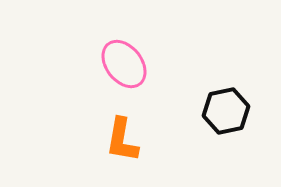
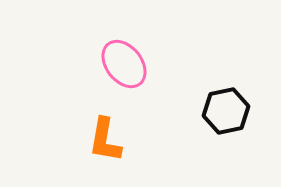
orange L-shape: moved 17 px left
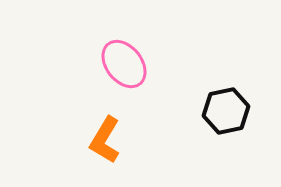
orange L-shape: rotated 21 degrees clockwise
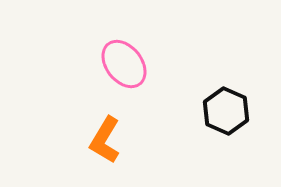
black hexagon: rotated 24 degrees counterclockwise
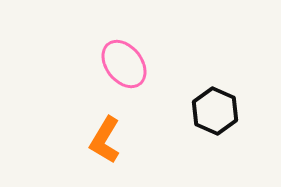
black hexagon: moved 11 px left
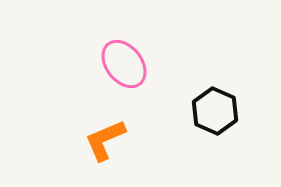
orange L-shape: rotated 36 degrees clockwise
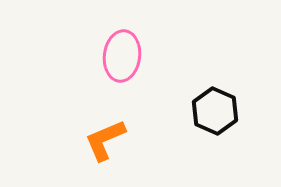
pink ellipse: moved 2 px left, 8 px up; rotated 45 degrees clockwise
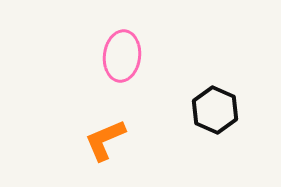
black hexagon: moved 1 px up
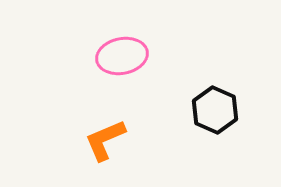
pink ellipse: rotated 72 degrees clockwise
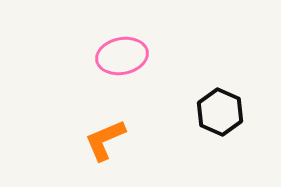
black hexagon: moved 5 px right, 2 px down
